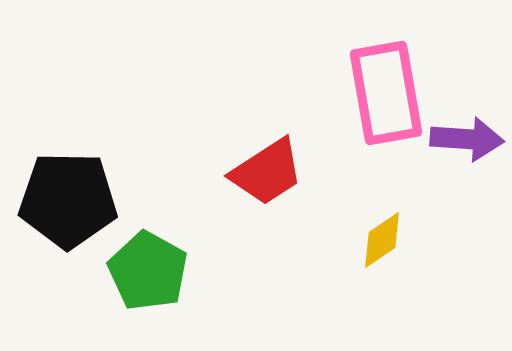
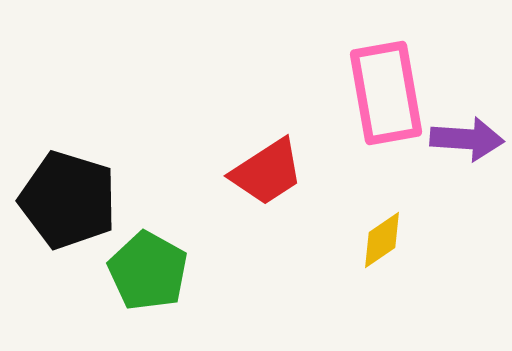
black pentagon: rotated 16 degrees clockwise
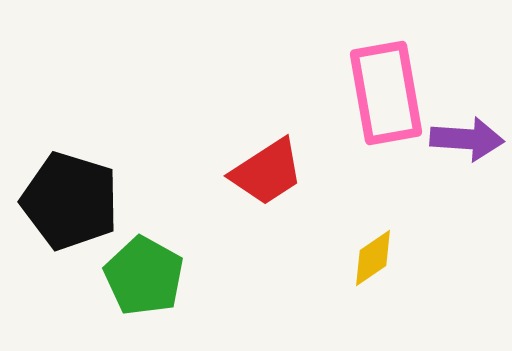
black pentagon: moved 2 px right, 1 px down
yellow diamond: moved 9 px left, 18 px down
green pentagon: moved 4 px left, 5 px down
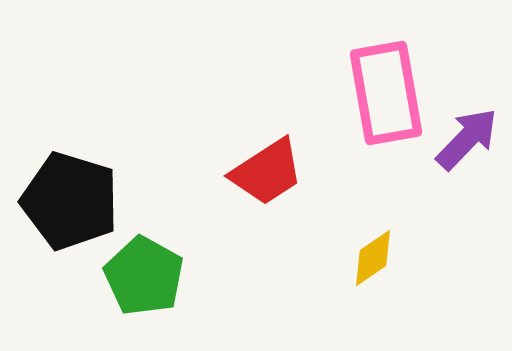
purple arrow: rotated 50 degrees counterclockwise
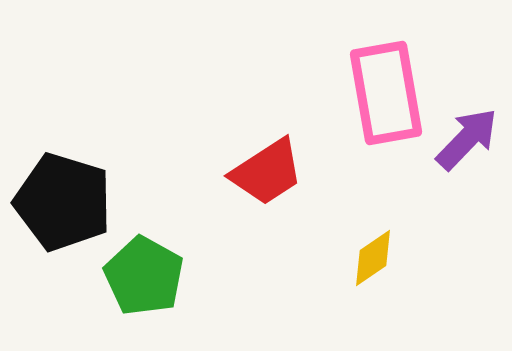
black pentagon: moved 7 px left, 1 px down
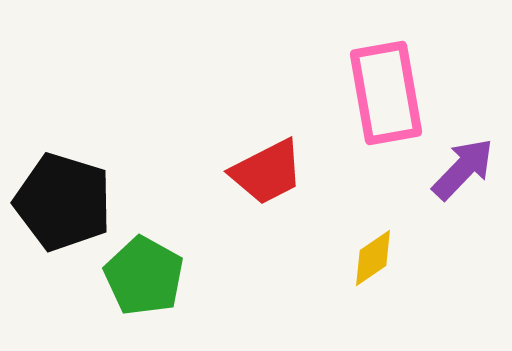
purple arrow: moved 4 px left, 30 px down
red trapezoid: rotated 6 degrees clockwise
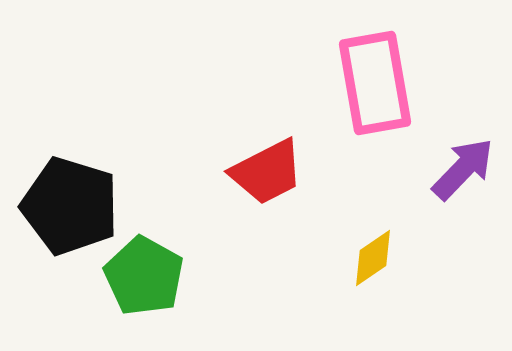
pink rectangle: moved 11 px left, 10 px up
black pentagon: moved 7 px right, 4 px down
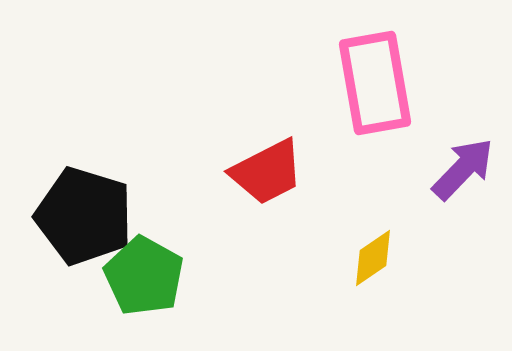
black pentagon: moved 14 px right, 10 px down
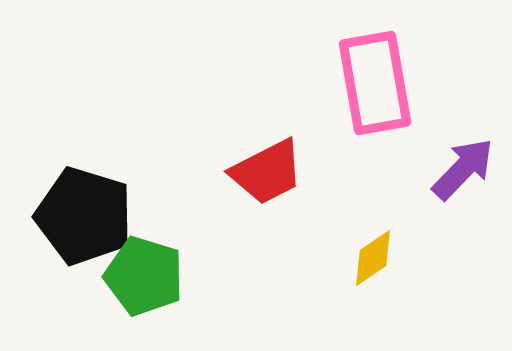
green pentagon: rotated 12 degrees counterclockwise
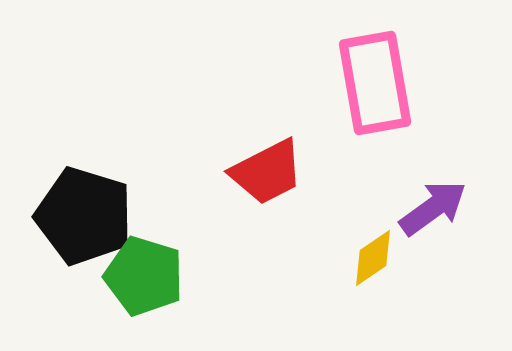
purple arrow: moved 30 px left, 39 px down; rotated 10 degrees clockwise
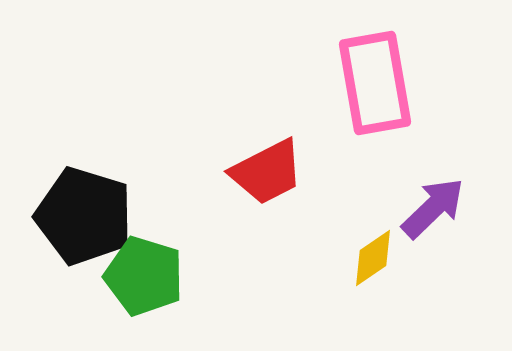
purple arrow: rotated 8 degrees counterclockwise
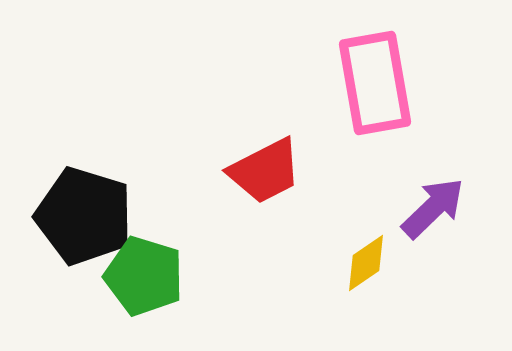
red trapezoid: moved 2 px left, 1 px up
yellow diamond: moved 7 px left, 5 px down
